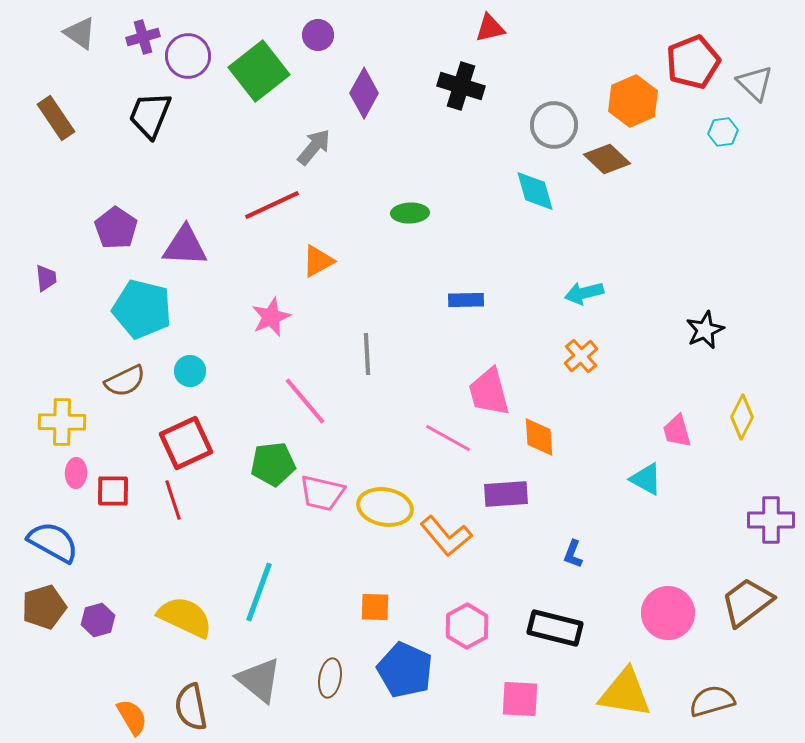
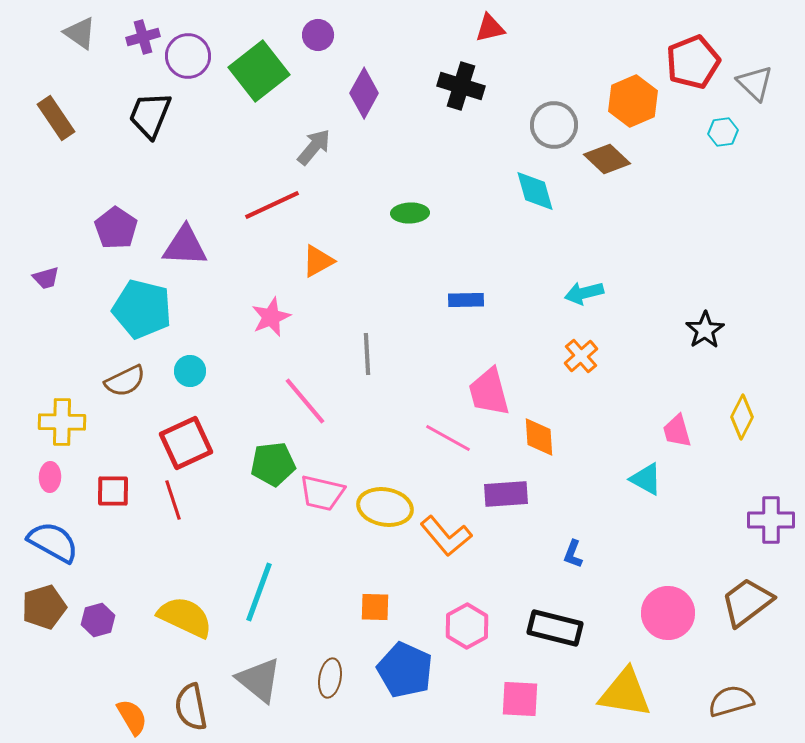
purple trapezoid at (46, 278): rotated 80 degrees clockwise
black star at (705, 330): rotated 9 degrees counterclockwise
pink ellipse at (76, 473): moved 26 px left, 4 px down
brown semicircle at (712, 701): moved 19 px right
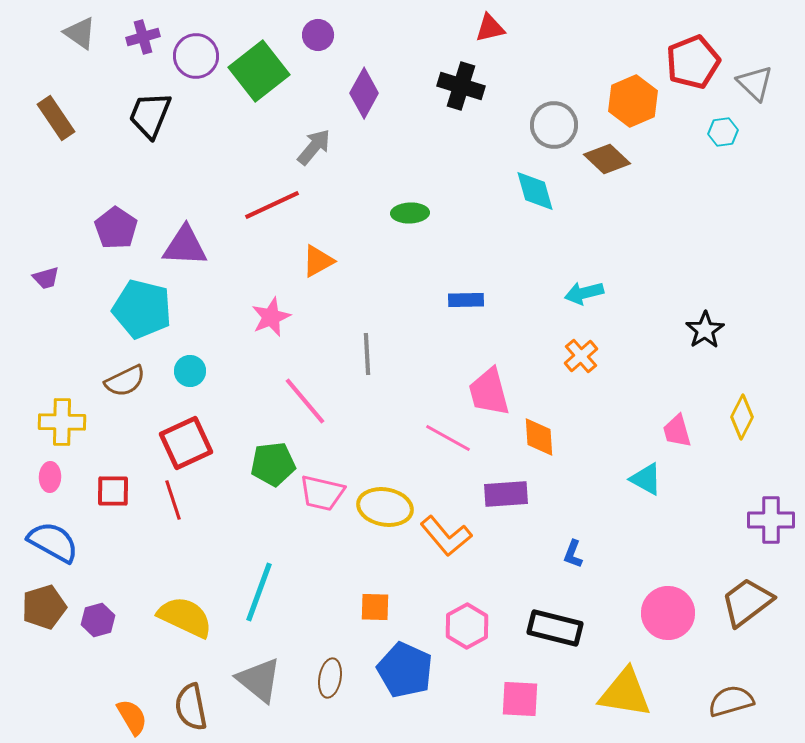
purple circle at (188, 56): moved 8 px right
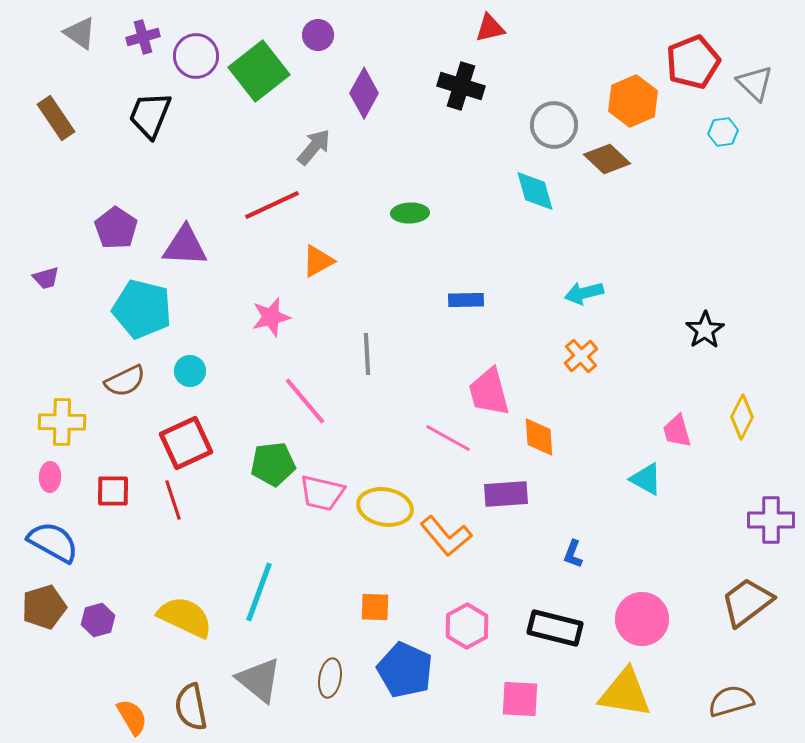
pink star at (271, 317): rotated 9 degrees clockwise
pink circle at (668, 613): moved 26 px left, 6 px down
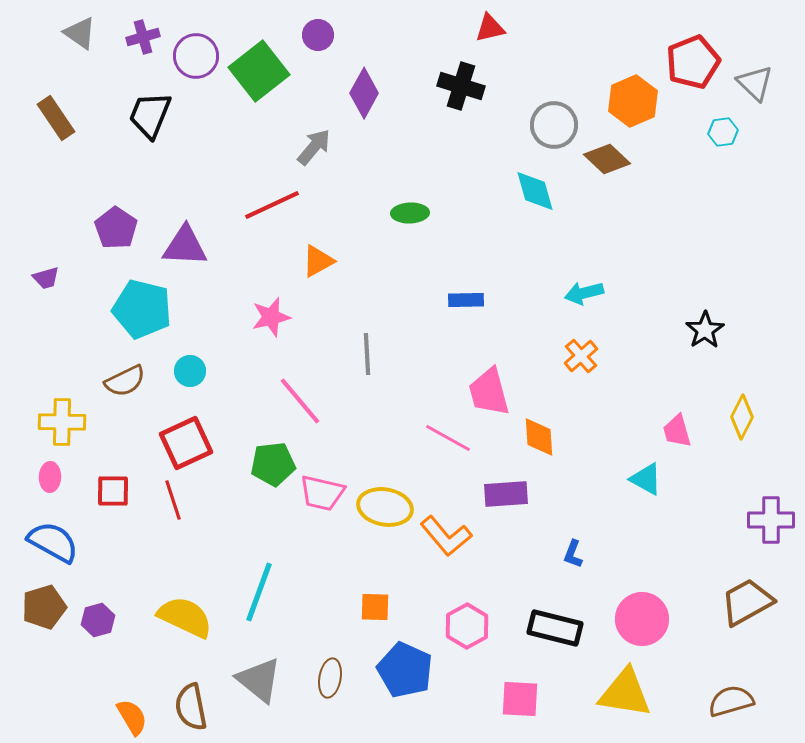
pink line at (305, 401): moved 5 px left
brown trapezoid at (747, 602): rotated 8 degrees clockwise
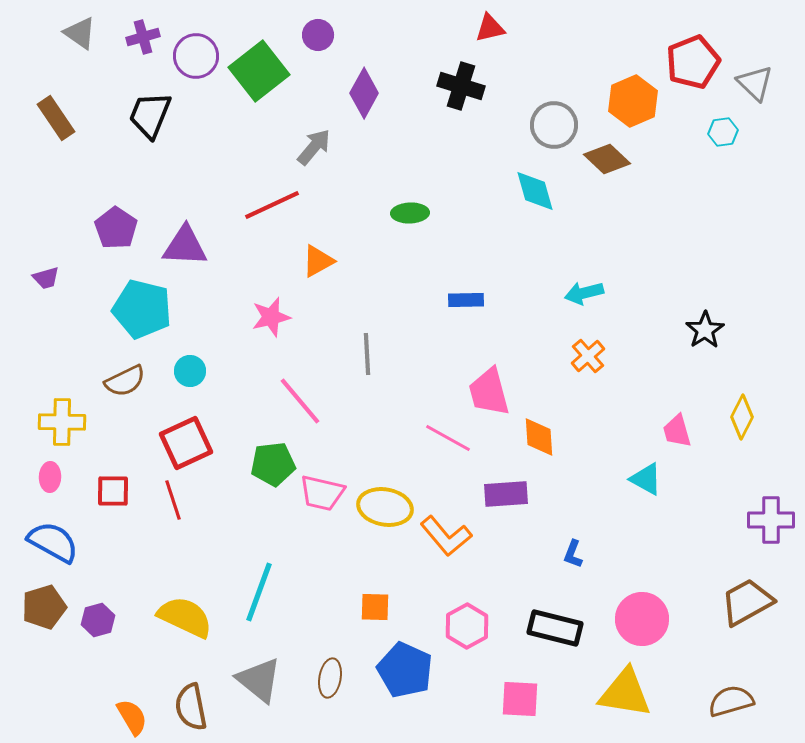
orange cross at (581, 356): moved 7 px right
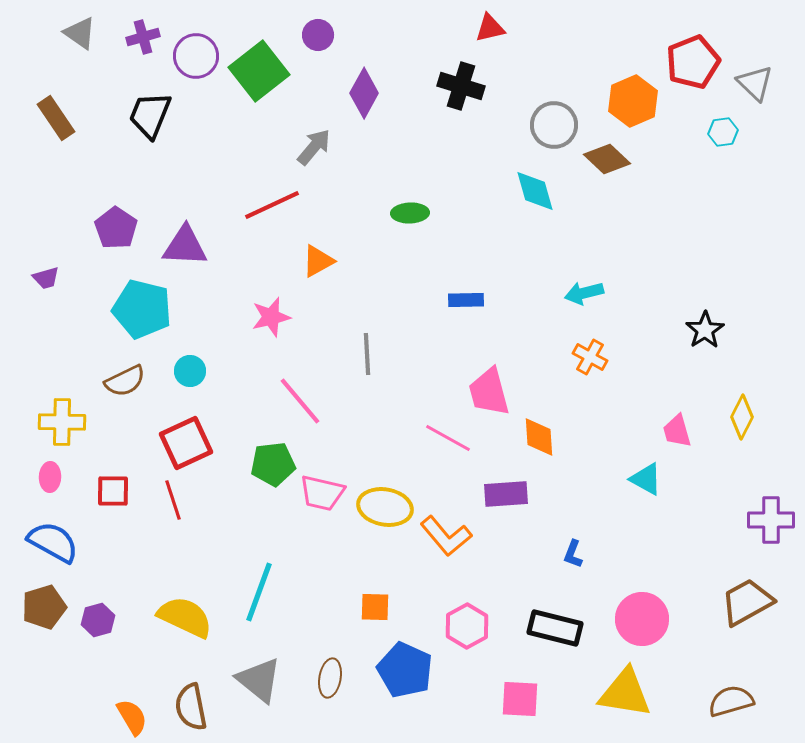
orange cross at (588, 356): moved 2 px right, 1 px down; rotated 20 degrees counterclockwise
